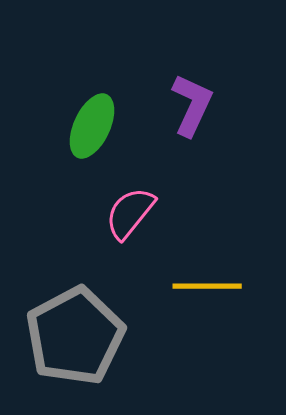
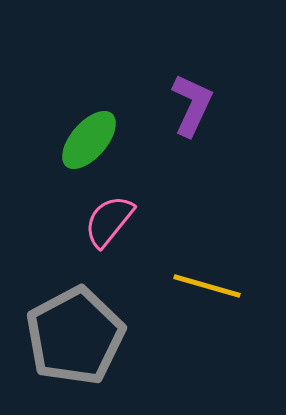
green ellipse: moved 3 px left, 14 px down; rotated 16 degrees clockwise
pink semicircle: moved 21 px left, 8 px down
yellow line: rotated 16 degrees clockwise
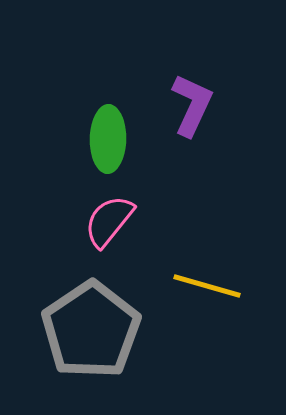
green ellipse: moved 19 px right, 1 px up; rotated 40 degrees counterclockwise
gray pentagon: moved 16 px right, 6 px up; rotated 6 degrees counterclockwise
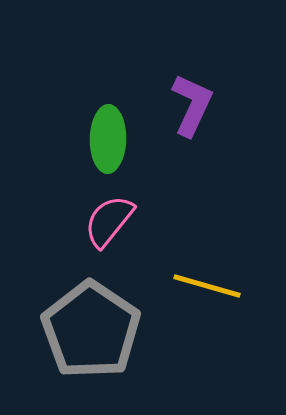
gray pentagon: rotated 4 degrees counterclockwise
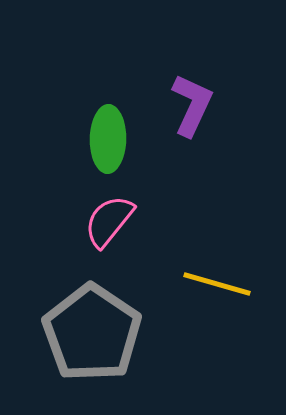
yellow line: moved 10 px right, 2 px up
gray pentagon: moved 1 px right, 3 px down
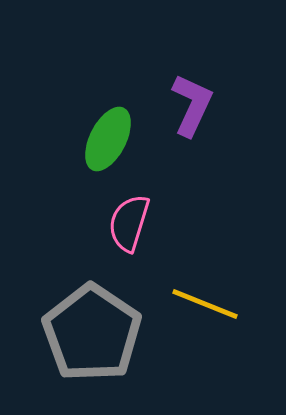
green ellipse: rotated 26 degrees clockwise
pink semicircle: moved 20 px right, 2 px down; rotated 22 degrees counterclockwise
yellow line: moved 12 px left, 20 px down; rotated 6 degrees clockwise
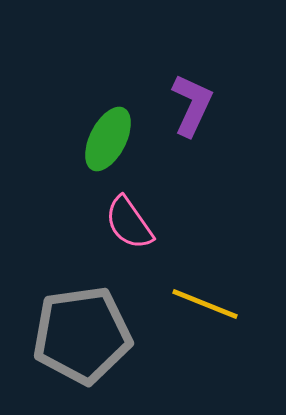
pink semicircle: rotated 52 degrees counterclockwise
gray pentagon: moved 10 px left, 2 px down; rotated 30 degrees clockwise
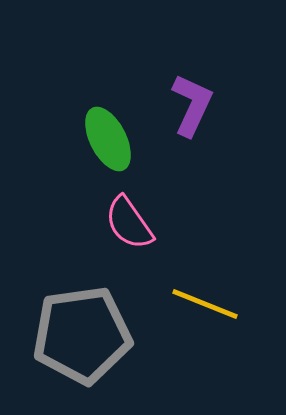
green ellipse: rotated 54 degrees counterclockwise
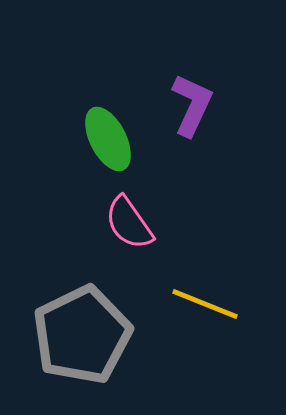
gray pentagon: rotated 18 degrees counterclockwise
